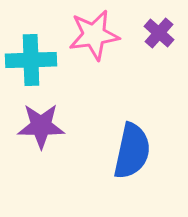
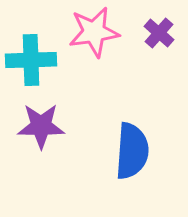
pink star: moved 3 px up
blue semicircle: rotated 8 degrees counterclockwise
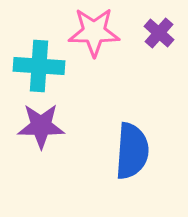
pink star: rotated 9 degrees clockwise
cyan cross: moved 8 px right, 6 px down; rotated 6 degrees clockwise
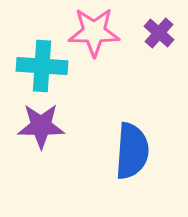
cyan cross: moved 3 px right
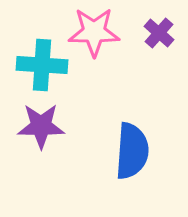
cyan cross: moved 1 px up
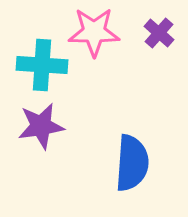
purple star: rotated 9 degrees counterclockwise
blue semicircle: moved 12 px down
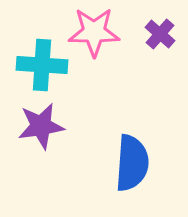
purple cross: moved 1 px right, 1 px down
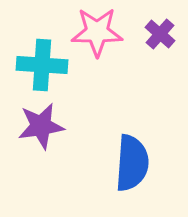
pink star: moved 3 px right
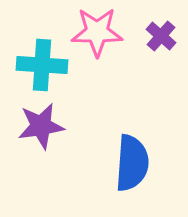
purple cross: moved 1 px right, 2 px down
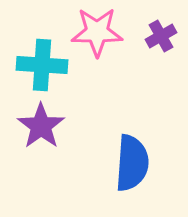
purple cross: rotated 20 degrees clockwise
purple star: rotated 27 degrees counterclockwise
